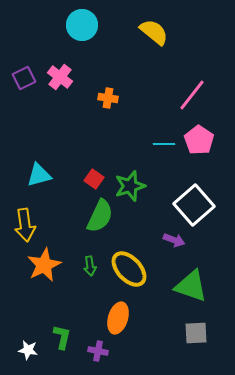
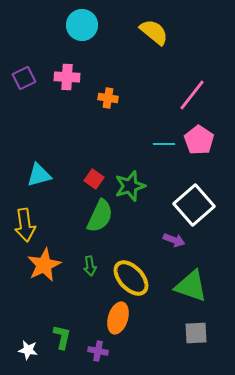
pink cross: moved 7 px right; rotated 35 degrees counterclockwise
yellow ellipse: moved 2 px right, 9 px down
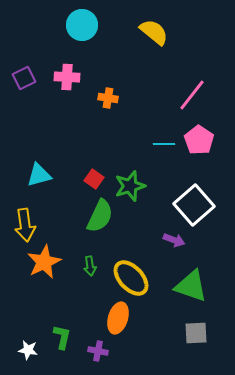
orange star: moved 3 px up
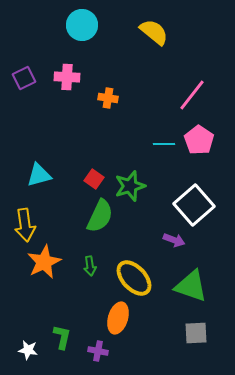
yellow ellipse: moved 3 px right
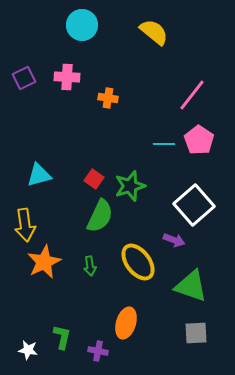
yellow ellipse: moved 4 px right, 16 px up; rotated 6 degrees clockwise
orange ellipse: moved 8 px right, 5 px down
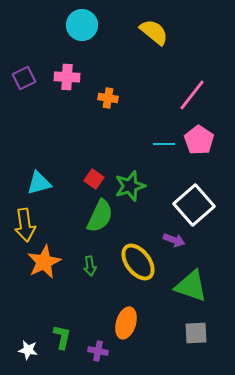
cyan triangle: moved 8 px down
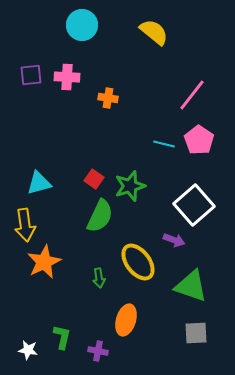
purple square: moved 7 px right, 3 px up; rotated 20 degrees clockwise
cyan line: rotated 15 degrees clockwise
green arrow: moved 9 px right, 12 px down
orange ellipse: moved 3 px up
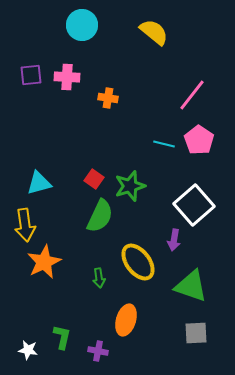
purple arrow: rotated 80 degrees clockwise
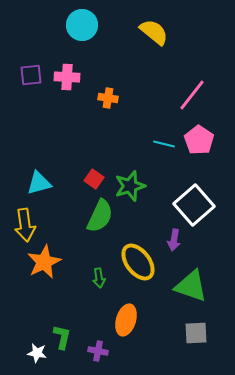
white star: moved 9 px right, 3 px down
